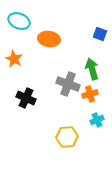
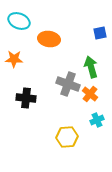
blue square: moved 1 px up; rotated 32 degrees counterclockwise
orange star: rotated 24 degrees counterclockwise
green arrow: moved 1 px left, 2 px up
orange cross: rotated 35 degrees counterclockwise
black cross: rotated 18 degrees counterclockwise
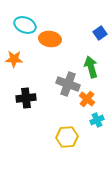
cyan ellipse: moved 6 px right, 4 px down
blue square: rotated 24 degrees counterclockwise
orange ellipse: moved 1 px right
orange cross: moved 3 px left, 5 px down
black cross: rotated 12 degrees counterclockwise
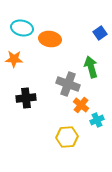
cyan ellipse: moved 3 px left, 3 px down; rotated 10 degrees counterclockwise
orange cross: moved 6 px left, 6 px down
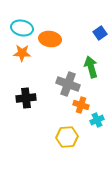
orange star: moved 8 px right, 6 px up
orange cross: rotated 21 degrees counterclockwise
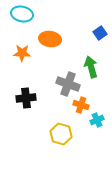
cyan ellipse: moved 14 px up
yellow hexagon: moved 6 px left, 3 px up; rotated 20 degrees clockwise
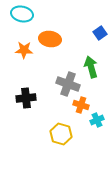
orange star: moved 2 px right, 3 px up
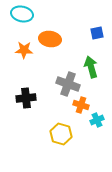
blue square: moved 3 px left; rotated 24 degrees clockwise
